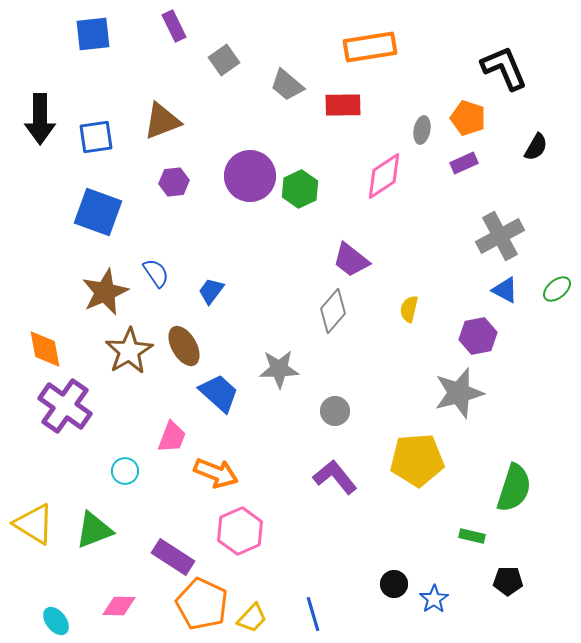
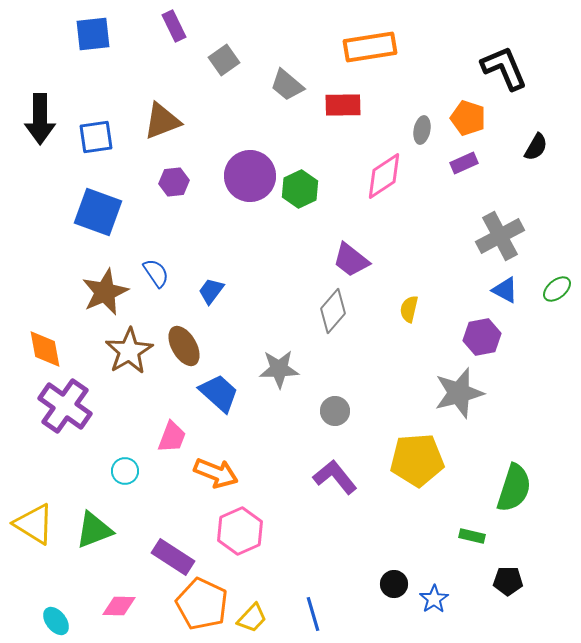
purple hexagon at (478, 336): moved 4 px right, 1 px down
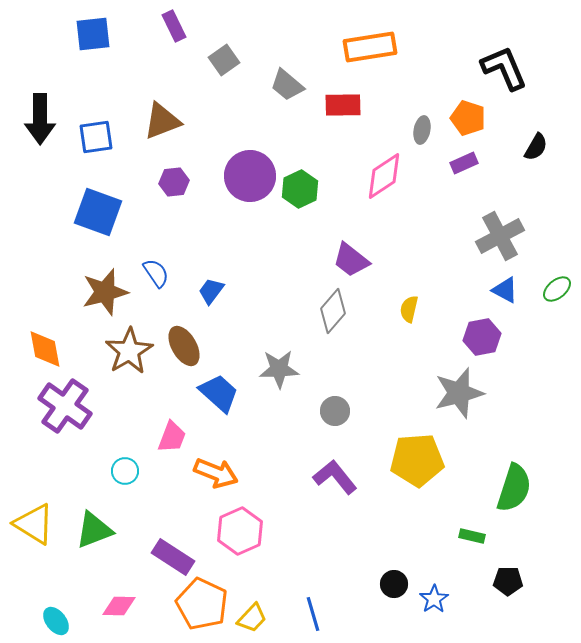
brown star at (105, 292): rotated 9 degrees clockwise
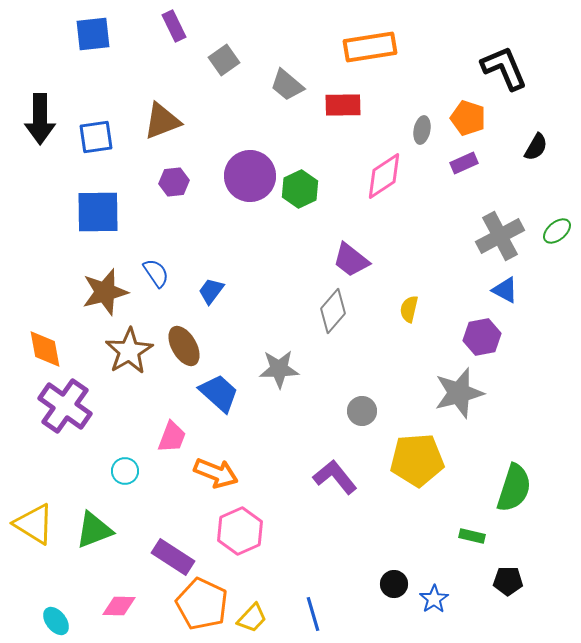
blue square at (98, 212): rotated 21 degrees counterclockwise
green ellipse at (557, 289): moved 58 px up
gray circle at (335, 411): moved 27 px right
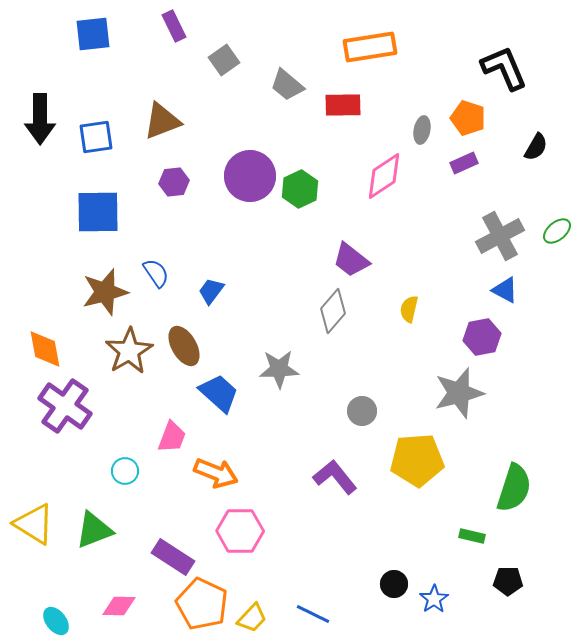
pink hexagon at (240, 531): rotated 24 degrees clockwise
blue line at (313, 614): rotated 48 degrees counterclockwise
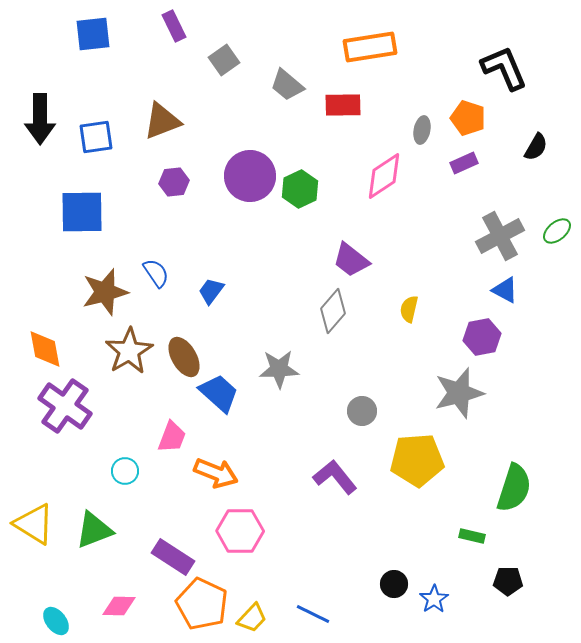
blue square at (98, 212): moved 16 px left
brown ellipse at (184, 346): moved 11 px down
